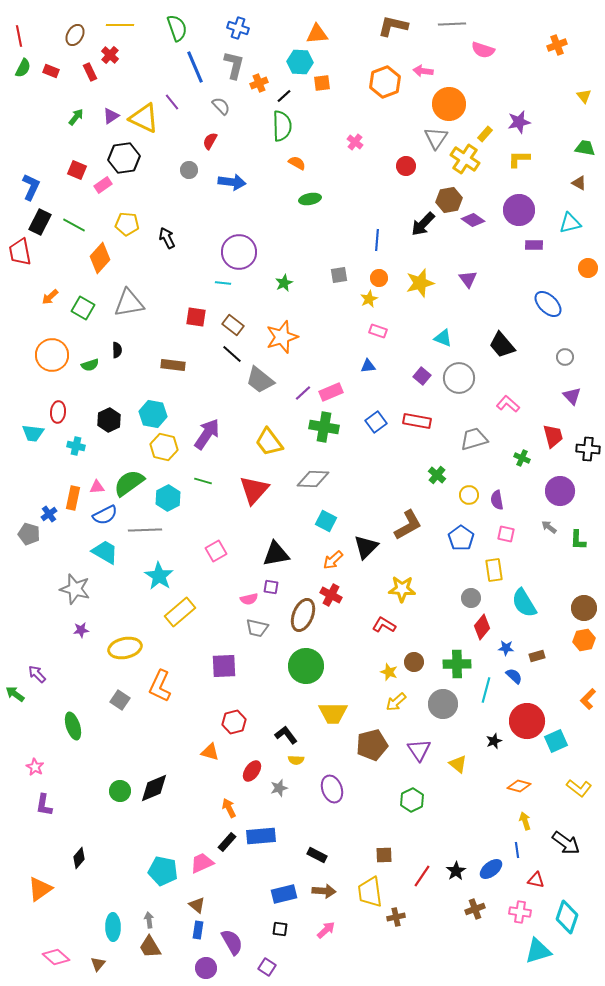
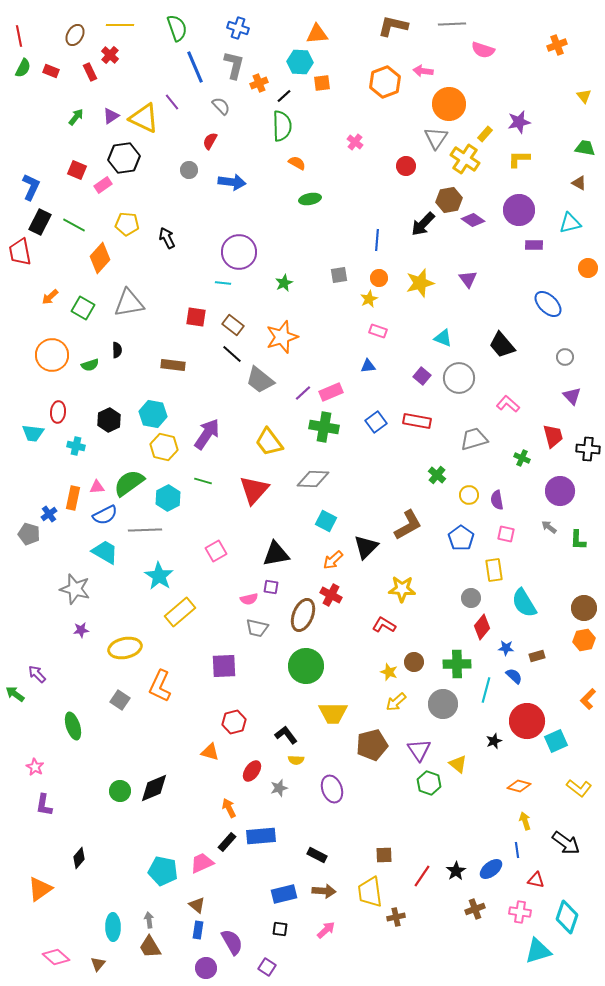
green hexagon at (412, 800): moved 17 px right, 17 px up; rotated 15 degrees counterclockwise
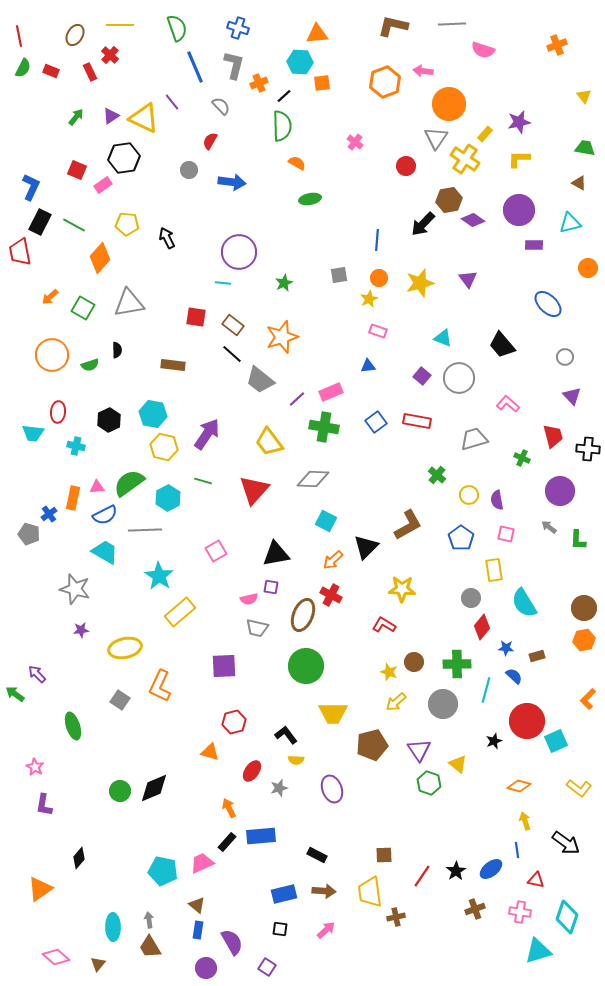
purple line at (303, 393): moved 6 px left, 6 px down
